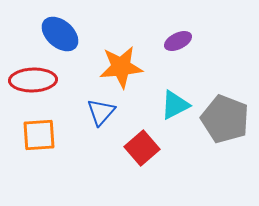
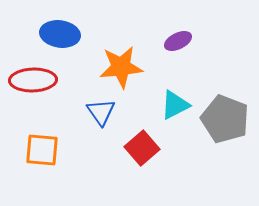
blue ellipse: rotated 33 degrees counterclockwise
blue triangle: rotated 16 degrees counterclockwise
orange square: moved 3 px right, 15 px down; rotated 9 degrees clockwise
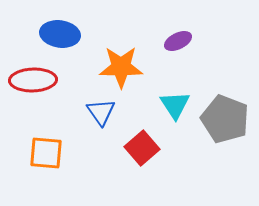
orange star: rotated 6 degrees clockwise
cyan triangle: rotated 36 degrees counterclockwise
orange square: moved 4 px right, 3 px down
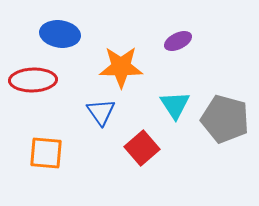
gray pentagon: rotated 6 degrees counterclockwise
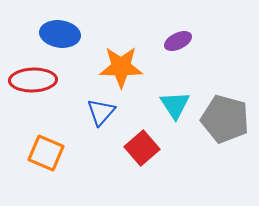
blue triangle: rotated 16 degrees clockwise
orange square: rotated 18 degrees clockwise
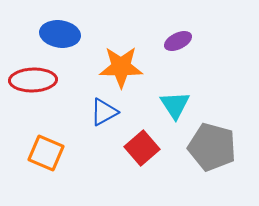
blue triangle: moved 3 px right; rotated 20 degrees clockwise
gray pentagon: moved 13 px left, 28 px down
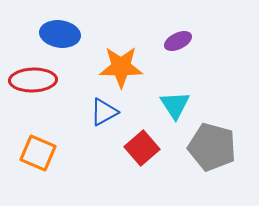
orange square: moved 8 px left
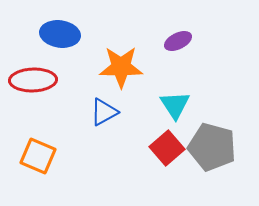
red square: moved 25 px right
orange square: moved 3 px down
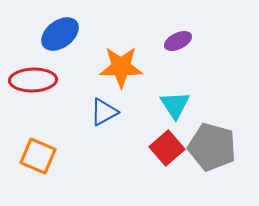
blue ellipse: rotated 45 degrees counterclockwise
